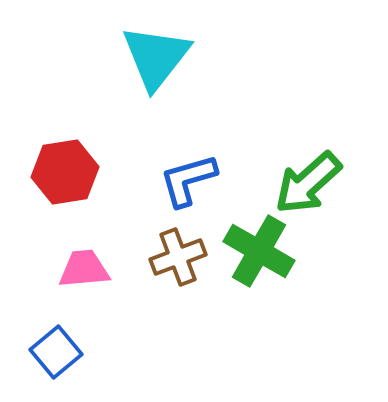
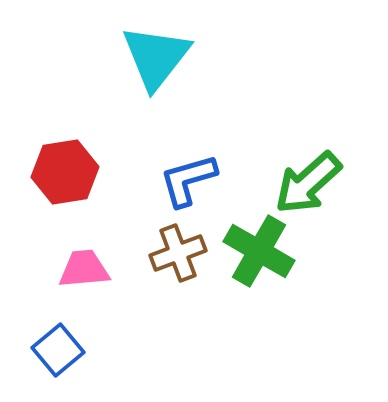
brown cross: moved 4 px up
blue square: moved 2 px right, 2 px up
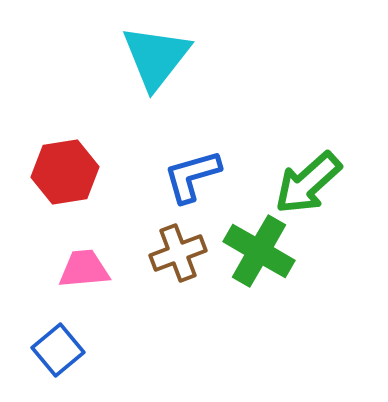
blue L-shape: moved 4 px right, 4 px up
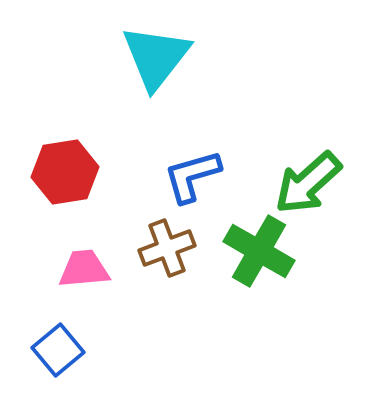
brown cross: moved 11 px left, 5 px up
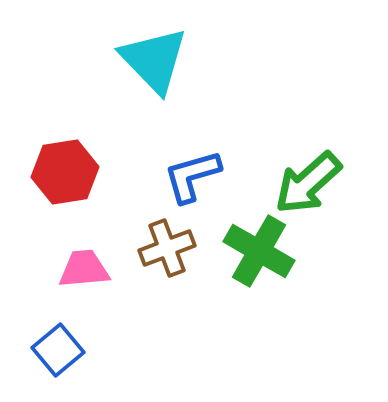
cyan triangle: moved 2 px left, 3 px down; rotated 22 degrees counterclockwise
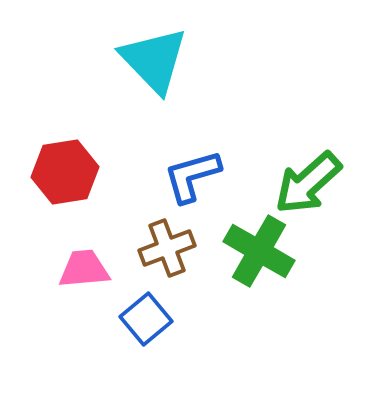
blue square: moved 88 px right, 31 px up
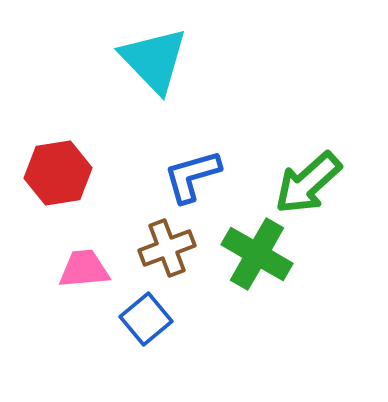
red hexagon: moved 7 px left, 1 px down
green cross: moved 2 px left, 3 px down
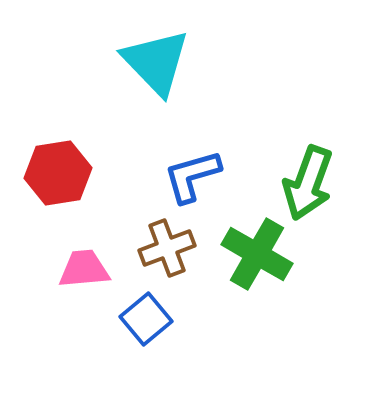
cyan triangle: moved 2 px right, 2 px down
green arrow: rotated 28 degrees counterclockwise
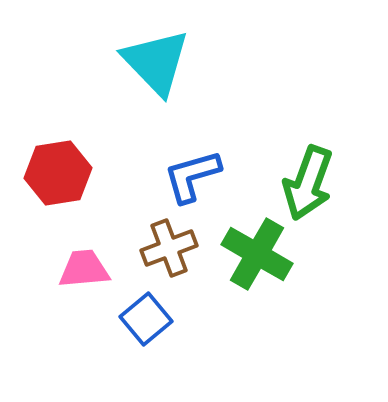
brown cross: moved 2 px right
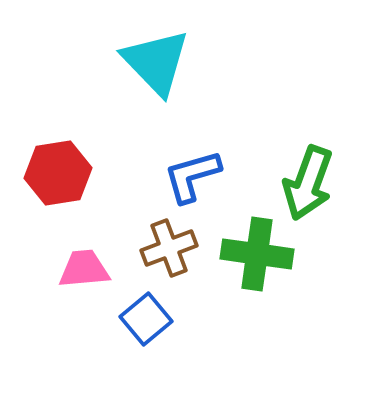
green cross: rotated 22 degrees counterclockwise
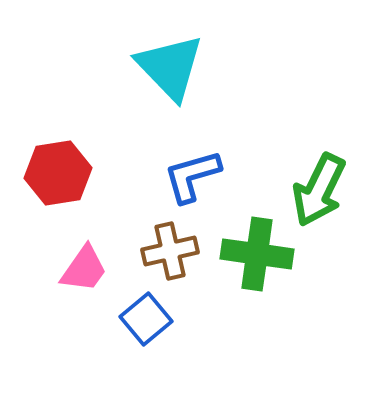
cyan triangle: moved 14 px right, 5 px down
green arrow: moved 11 px right, 7 px down; rotated 6 degrees clockwise
brown cross: moved 1 px right, 3 px down; rotated 8 degrees clockwise
pink trapezoid: rotated 130 degrees clockwise
